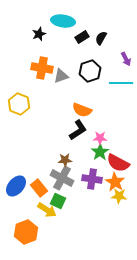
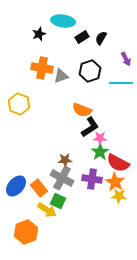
black L-shape: moved 12 px right, 3 px up
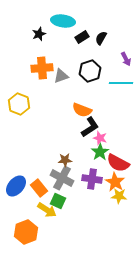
orange cross: rotated 15 degrees counterclockwise
pink star: rotated 16 degrees clockwise
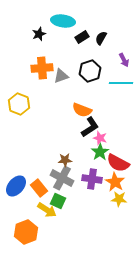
purple arrow: moved 2 px left, 1 px down
yellow star: moved 3 px down
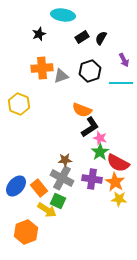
cyan ellipse: moved 6 px up
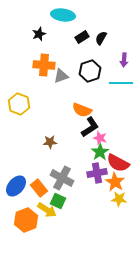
purple arrow: rotated 32 degrees clockwise
orange cross: moved 2 px right, 3 px up; rotated 10 degrees clockwise
brown star: moved 15 px left, 18 px up
purple cross: moved 5 px right, 6 px up; rotated 18 degrees counterclockwise
orange hexagon: moved 12 px up
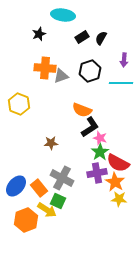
orange cross: moved 1 px right, 3 px down
brown star: moved 1 px right, 1 px down
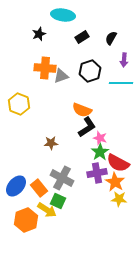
black semicircle: moved 10 px right
black L-shape: moved 3 px left
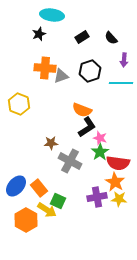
cyan ellipse: moved 11 px left
black semicircle: rotated 72 degrees counterclockwise
red semicircle: rotated 20 degrees counterclockwise
purple cross: moved 24 px down
gray cross: moved 8 px right, 17 px up
orange hexagon: rotated 10 degrees counterclockwise
